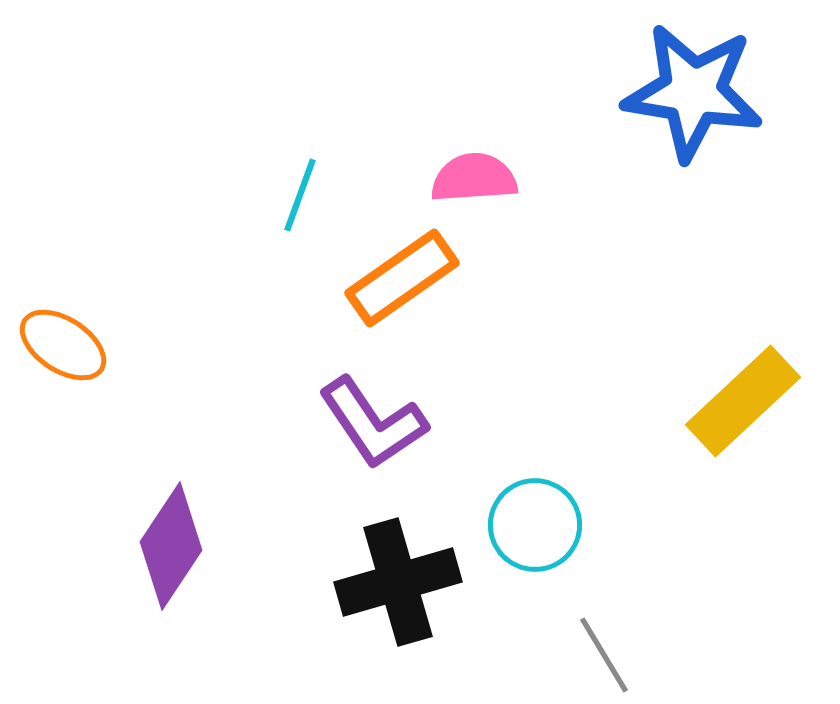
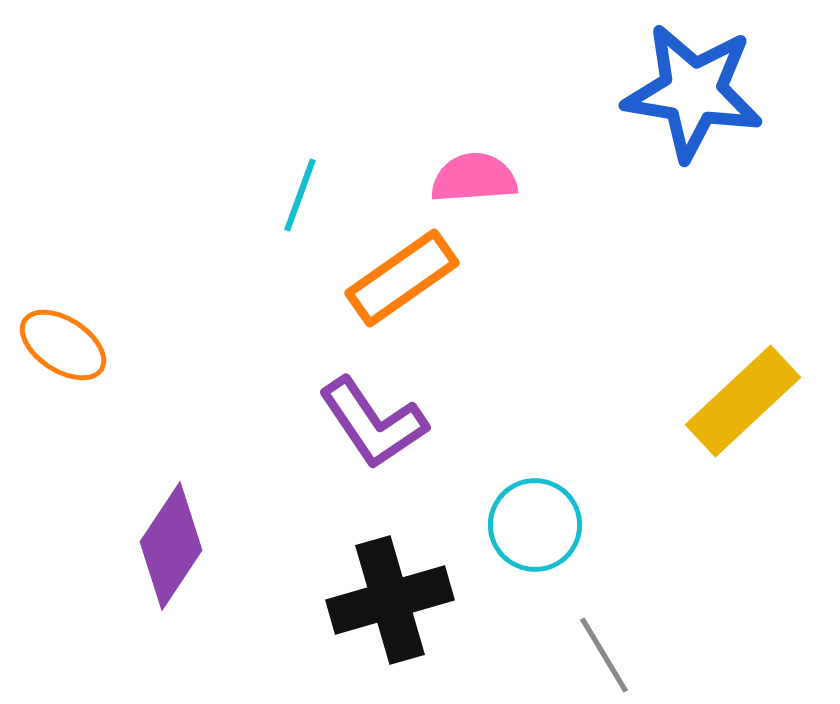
black cross: moved 8 px left, 18 px down
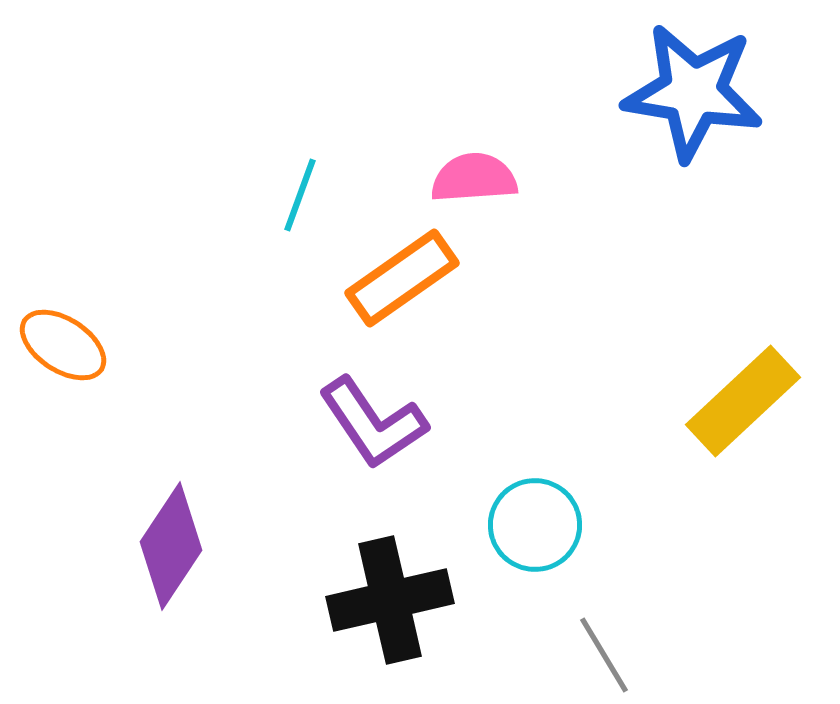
black cross: rotated 3 degrees clockwise
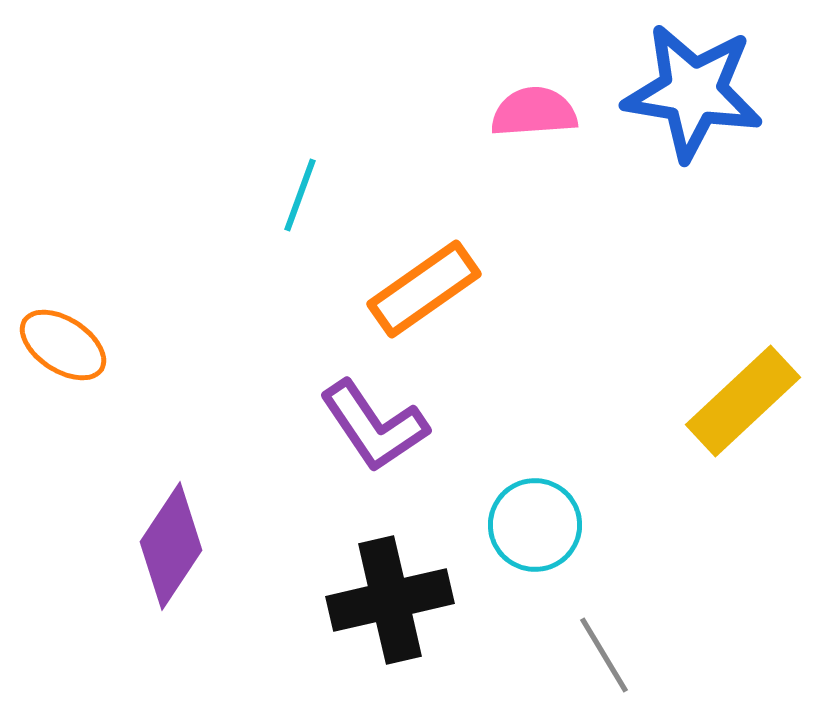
pink semicircle: moved 60 px right, 66 px up
orange rectangle: moved 22 px right, 11 px down
purple L-shape: moved 1 px right, 3 px down
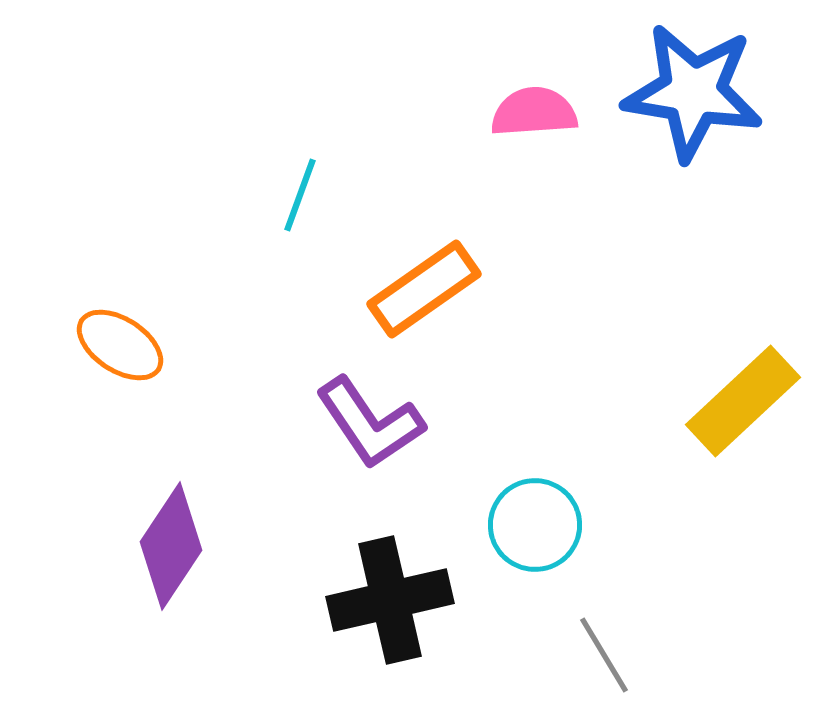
orange ellipse: moved 57 px right
purple L-shape: moved 4 px left, 3 px up
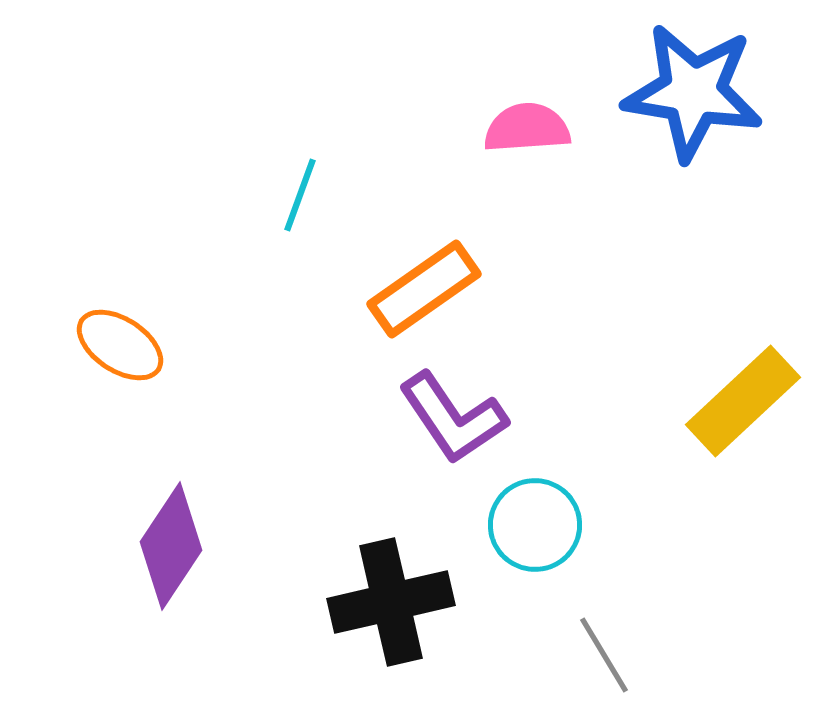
pink semicircle: moved 7 px left, 16 px down
purple L-shape: moved 83 px right, 5 px up
black cross: moved 1 px right, 2 px down
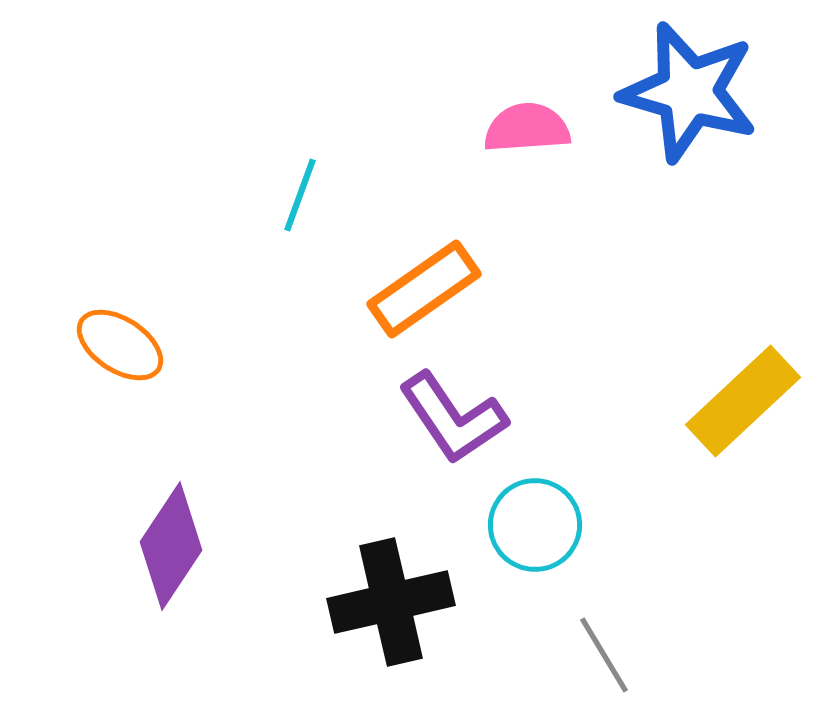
blue star: moved 4 px left; rotated 7 degrees clockwise
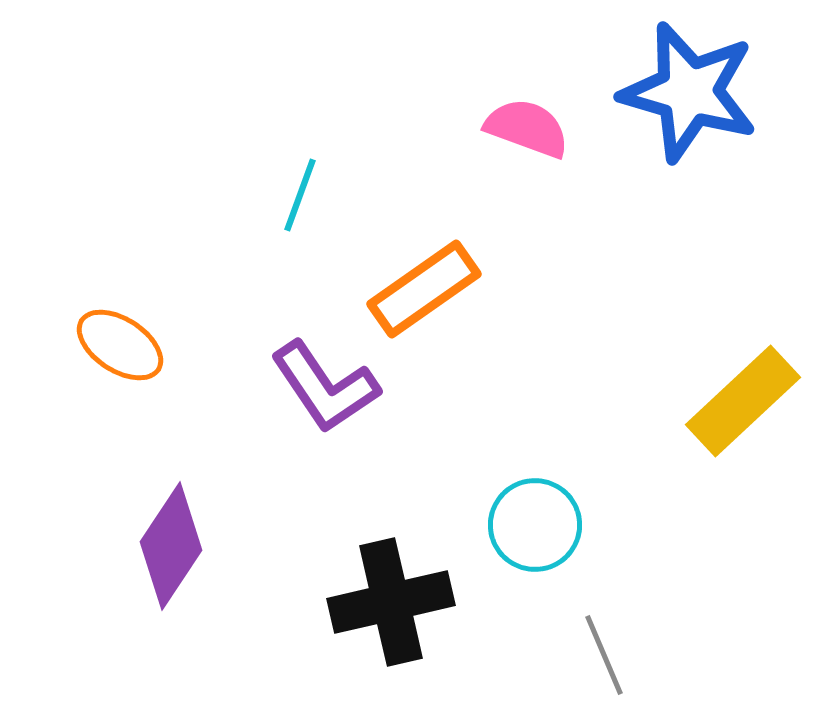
pink semicircle: rotated 24 degrees clockwise
purple L-shape: moved 128 px left, 31 px up
gray line: rotated 8 degrees clockwise
